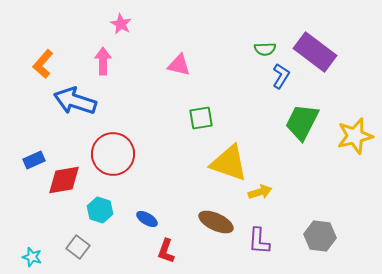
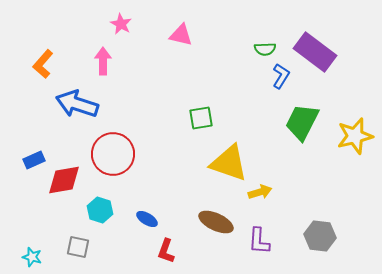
pink triangle: moved 2 px right, 30 px up
blue arrow: moved 2 px right, 3 px down
gray square: rotated 25 degrees counterclockwise
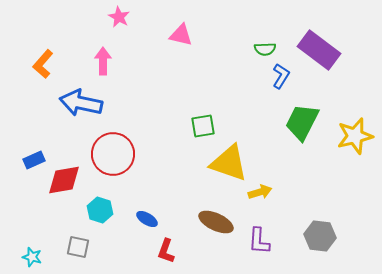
pink star: moved 2 px left, 7 px up
purple rectangle: moved 4 px right, 2 px up
blue arrow: moved 4 px right, 1 px up; rotated 6 degrees counterclockwise
green square: moved 2 px right, 8 px down
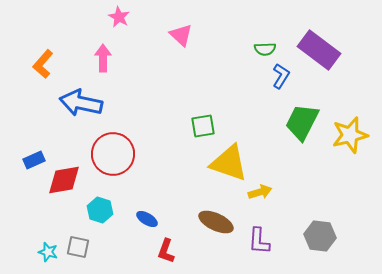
pink triangle: rotated 30 degrees clockwise
pink arrow: moved 3 px up
yellow star: moved 5 px left, 1 px up
cyan star: moved 16 px right, 5 px up
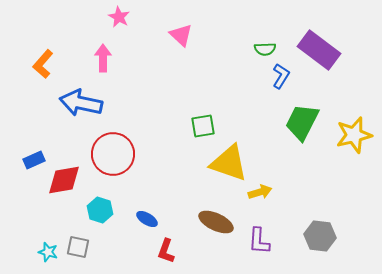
yellow star: moved 4 px right
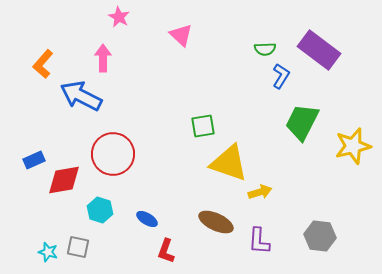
blue arrow: moved 7 px up; rotated 15 degrees clockwise
yellow star: moved 1 px left, 11 px down
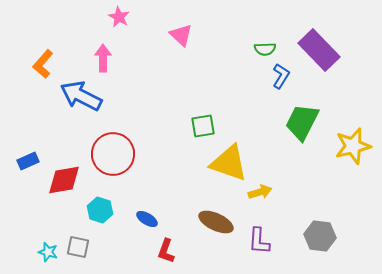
purple rectangle: rotated 9 degrees clockwise
blue rectangle: moved 6 px left, 1 px down
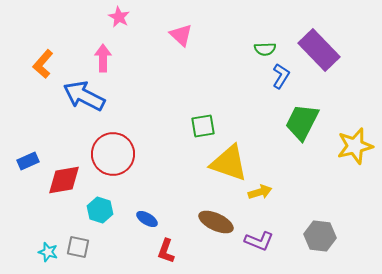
blue arrow: moved 3 px right
yellow star: moved 2 px right
purple L-shape: rotated 72 degrees counterclockwise
